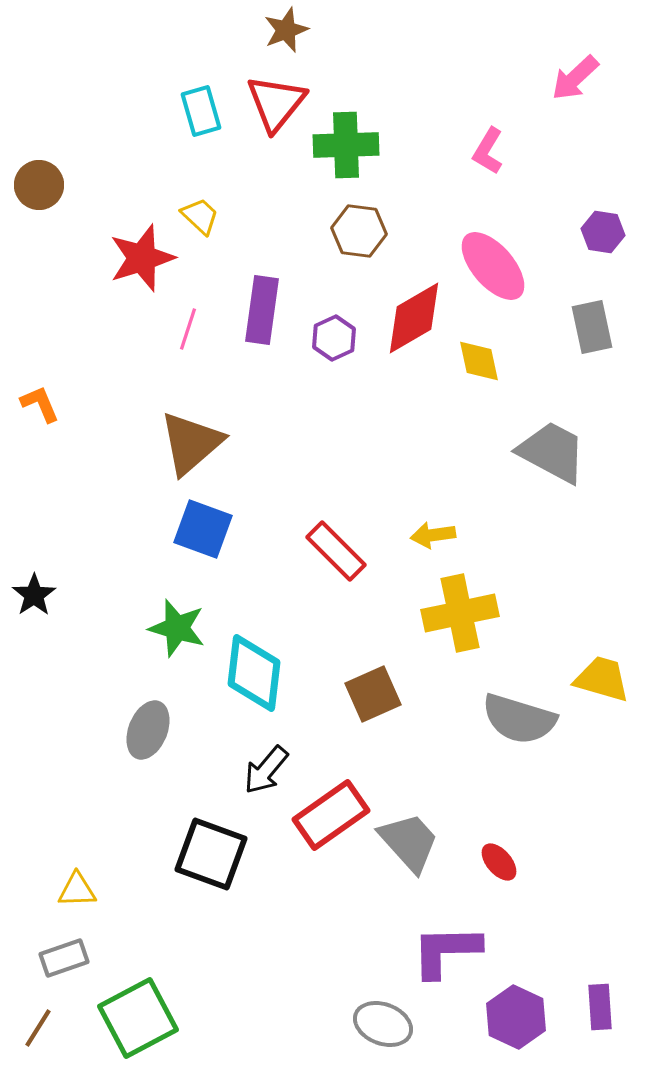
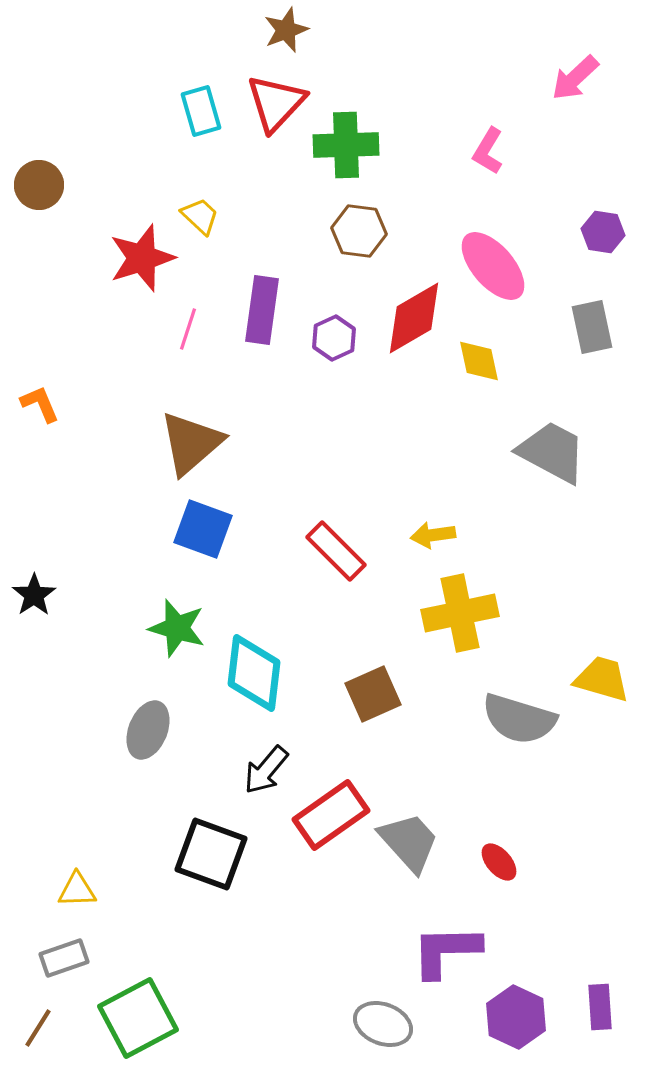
red triangle at (276, 103): rotated 4 degrees clockwise
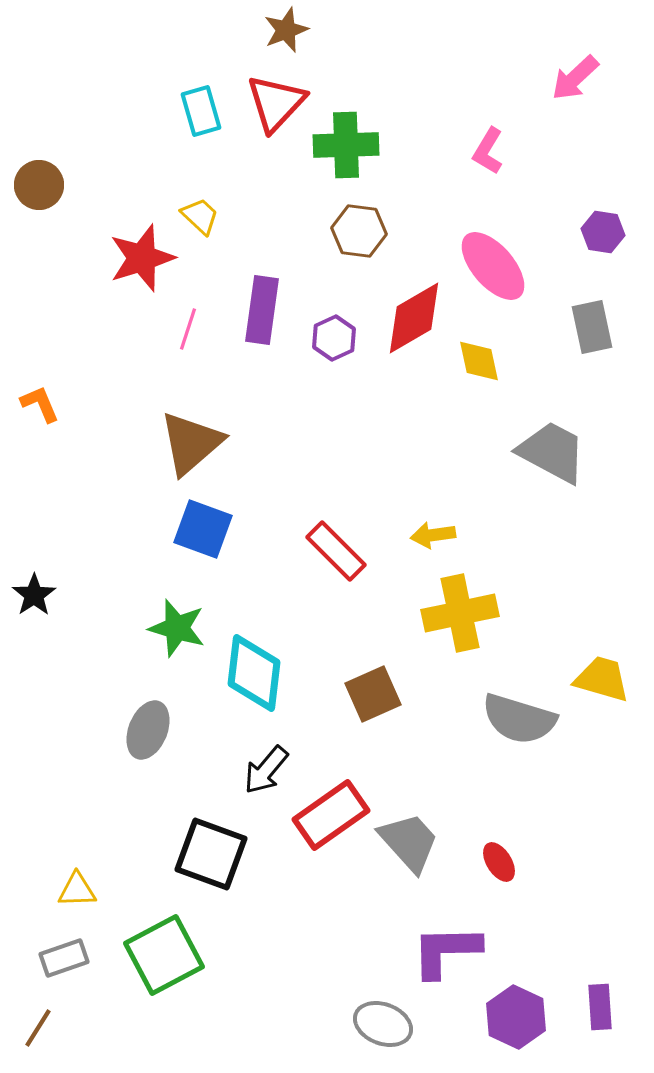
red ellipse at (499, 862): rotated 9 degrees clockwise
green square at (138, 1018): moved 26 px right, 63 px up
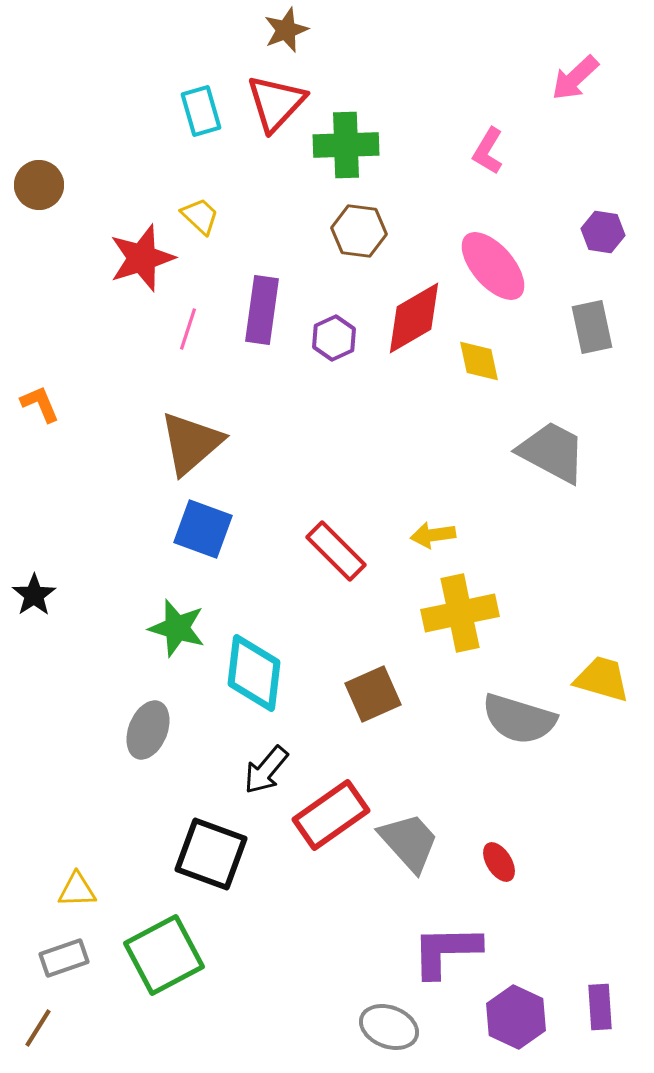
gray ellipse at (383, 1024): moved 6 px right, 3 px down
